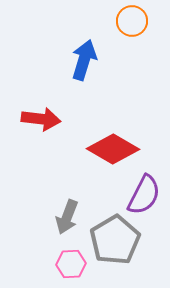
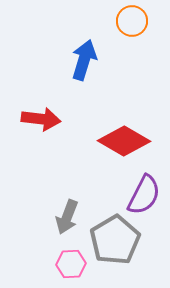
red diamond: moved 11 px right, 8 px up
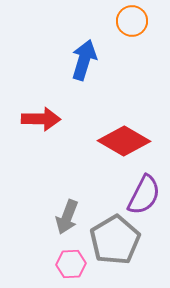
red arrow: rotated 6 degrees counterclockwise
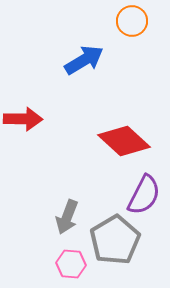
blue arrow: rotated 42 degrees clockwise
red arrow: moved 18 px left
red diamond: rotated 12 degrees clockwise
pink hexagon: rotated 8 degrees clockwise
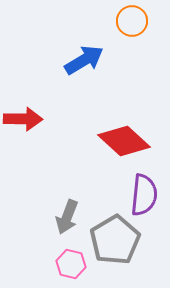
purple semicircle: rotated 21 degrees counterclockwise
pink hexagon: rotated 8 degrees clockwise
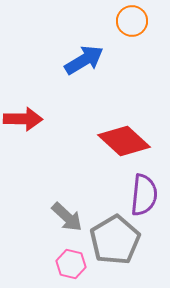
gray arrow: rotated 68 degrees counterclockwise
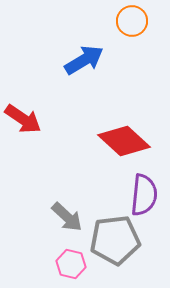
red arrow: rotated 33 degrees clockwise
gray pentagon: rotated 24 degrees clockwise
